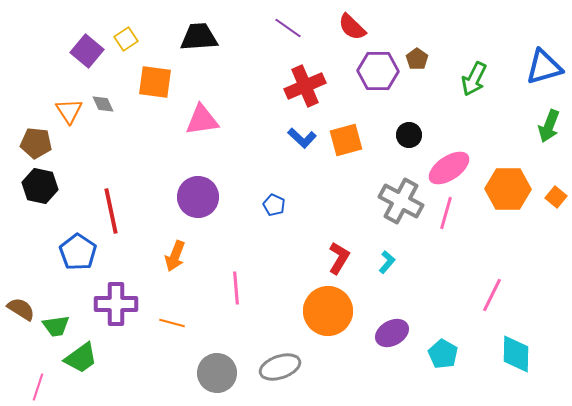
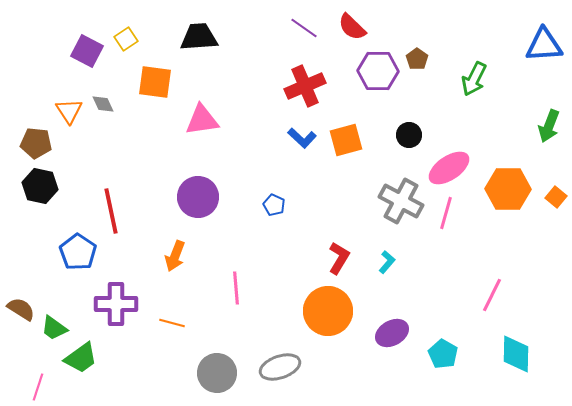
purple line at (288, 28): moved 16 px right
purple square at (87, 51): rotated 12 degrees counterclockwise
blue triangle at (544, 67): moved 22 px up; rotated 12 degrees clockwise
green trapezoid at (56, 326): moved 2 px left, 2 px down; rotated 44 degrees clockwise
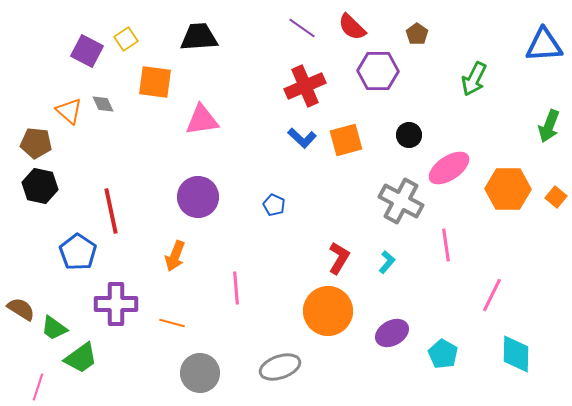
purple line at (304, 28): moved 2 px left
brown pentagon at (417, 59): moved 25 px up
orange triangle at (69, 111): rotated 16 degrees counterclockwise
pink line at (446, 213): moved 32 px down; rotated 24 degrees counterclockwise
gray circle at (217, 373): moved 17 px left
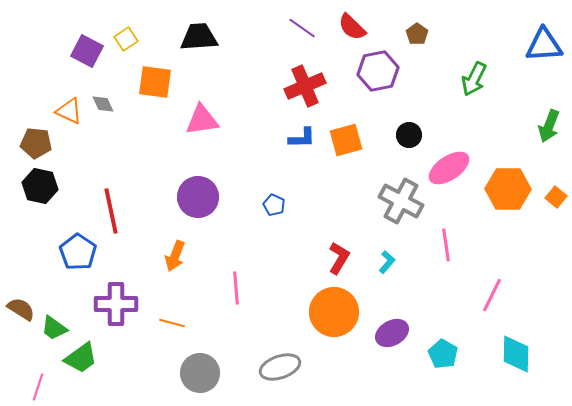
purple hexagon at (378, 71): rotated 12 degrees counterclockwise
orange triangle at (69, 111): rotated 16 degrees counterclockwise
blue L-shape at (302, 138): rotated 44 degrees counterclockwise
orange circle at (328, 311): moved 6 px right, 1 px down
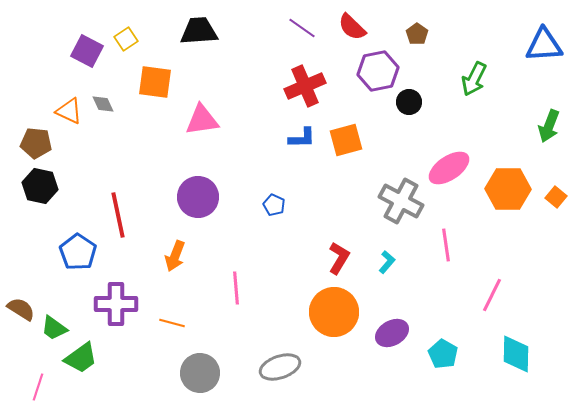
black trapezoid at (199, 37): moved 6 px up
black circle at (409, 135): moved 33 px up
red line at (111, 211): moved 7 px right, 4 px down
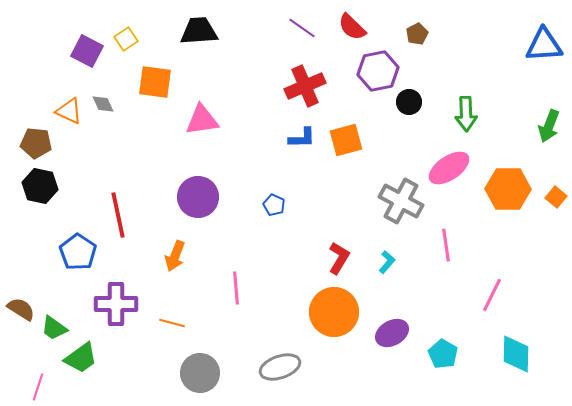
brown pentagon at (417, 34): rotated 10 degrees clockwise
green arrow at (474, 79): moved 8 px left, 35 px down; rotated 28 degrees counterclockwise
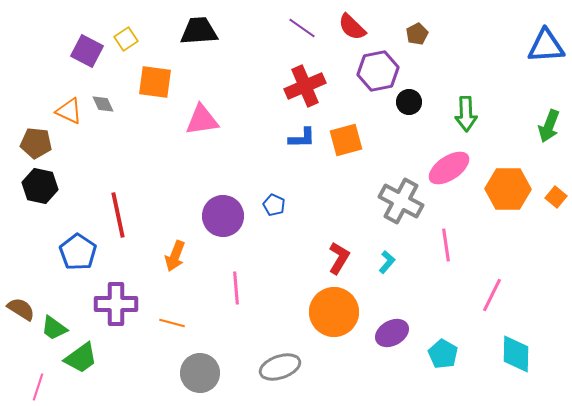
blue triangle at (544, 45): moved 2 px right, 1 px down
purple circle at (198, 197): moved 25 px right, 19 px down
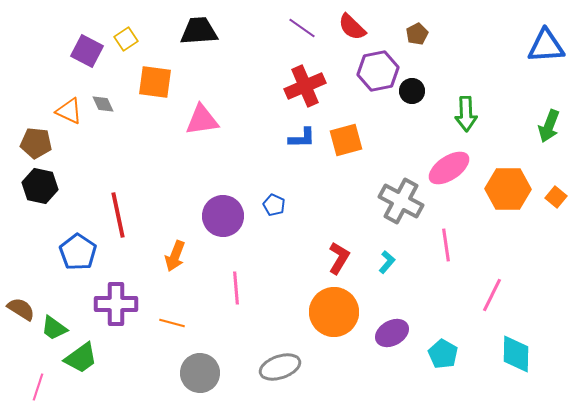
black circle at (409, 102): moved 3 px right, 11 px up
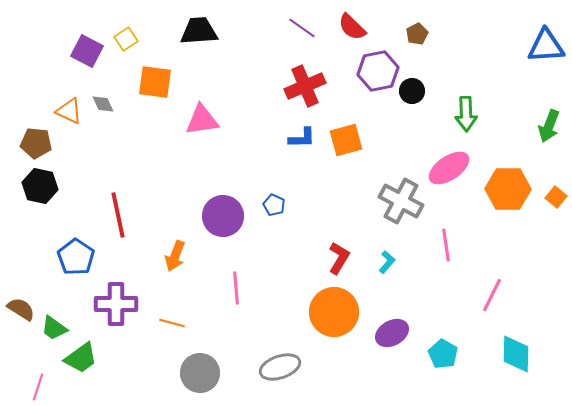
blue pentagon at (78, 252): moved 2 px left, 5 px down
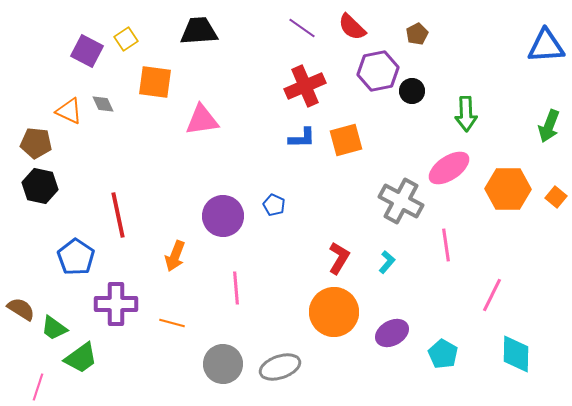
gray circle at (200, 373): moved 23 px right, 9 px up
